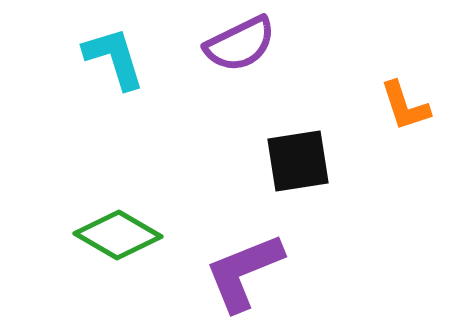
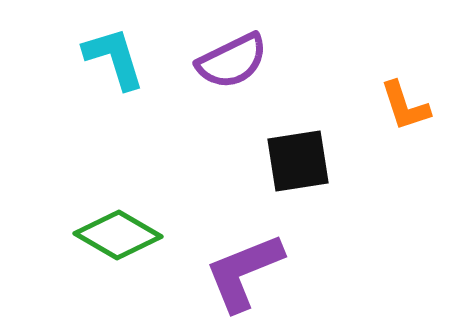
purple semicircle: moved 8 px left, 17 px down
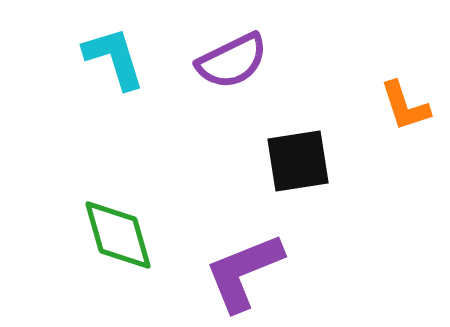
green diamond: rotated 44 degrees clockwise
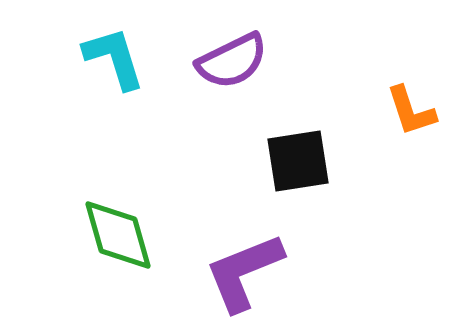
orange L-shape: moved 6 px right, 5 px down
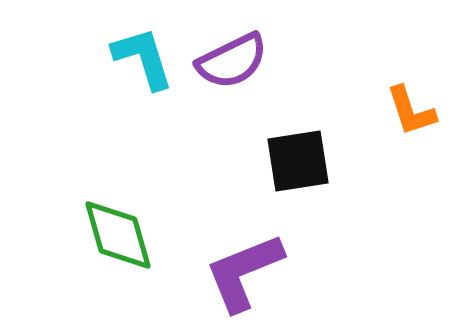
cyan L-shape: moved 29 px right
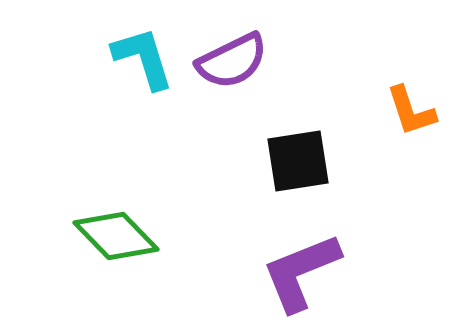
green diamond: moved 2 px left, 1 px down; rotated 28 degrees counterclockwise
purple L-shape: moved 57 px right
